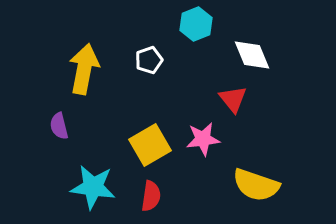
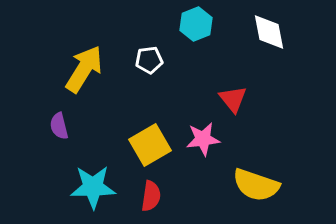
white diamond: moved 17 px right, 23 px up; rotated 12 degrees clockwise
white pentagon: rotated 12 degrees clockwise
yellow arrow: rotated 21 degrees clockwise
cyan star: rotated 9 degrees counterclockwise
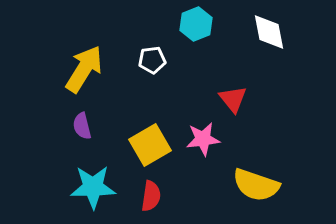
white pentagon: moved 3 px right
purple semicircle: moved 23 px right
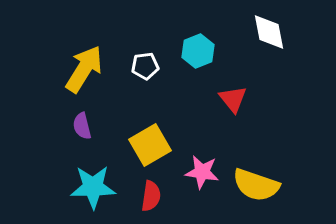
cyan hexagon: moved 2 px right, 27 px down
white pentagon: moved 7 px left, 6 px down
pink star: moved 1 px left, 33 px down; rotated 16 degrees clockwise
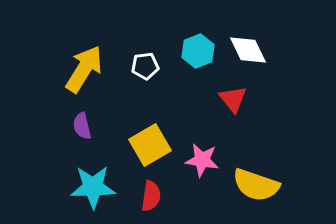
white diamond: moved 21 px left, 18 px down; rotated 15 degrees counterclockwise
pink star: moved 12 px up
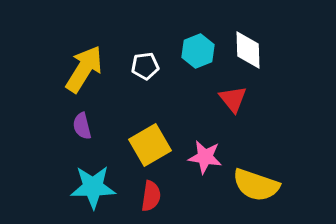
white diamond: rotated 24 degrees clockwise
pink star: moved 3 px right, 3 px up
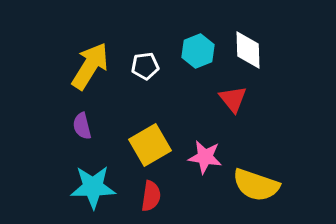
yellow arrow: moved 6 px right, 3 px up
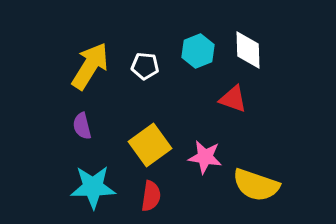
white pentagon: rotated 12 degrees clockwise
red triangle: rotated 32 degrees counterclockwise
yellow square: rotated 6 degrees counterclockwise
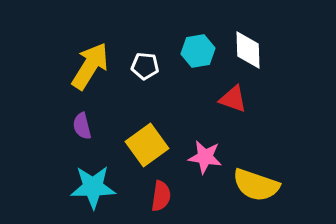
cyan hexagon: rotated 12 degrees clockwise
yellow square: moved 3 px left
red semicircle: moved 10 px right
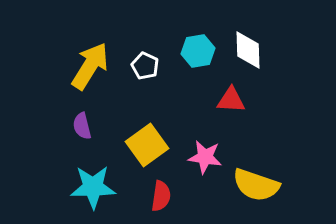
white pentagon: rotated 20 degrees clockwise
red triangle: moved 2 px left, 1 px down; rotated 16 degrees counterclockwise
